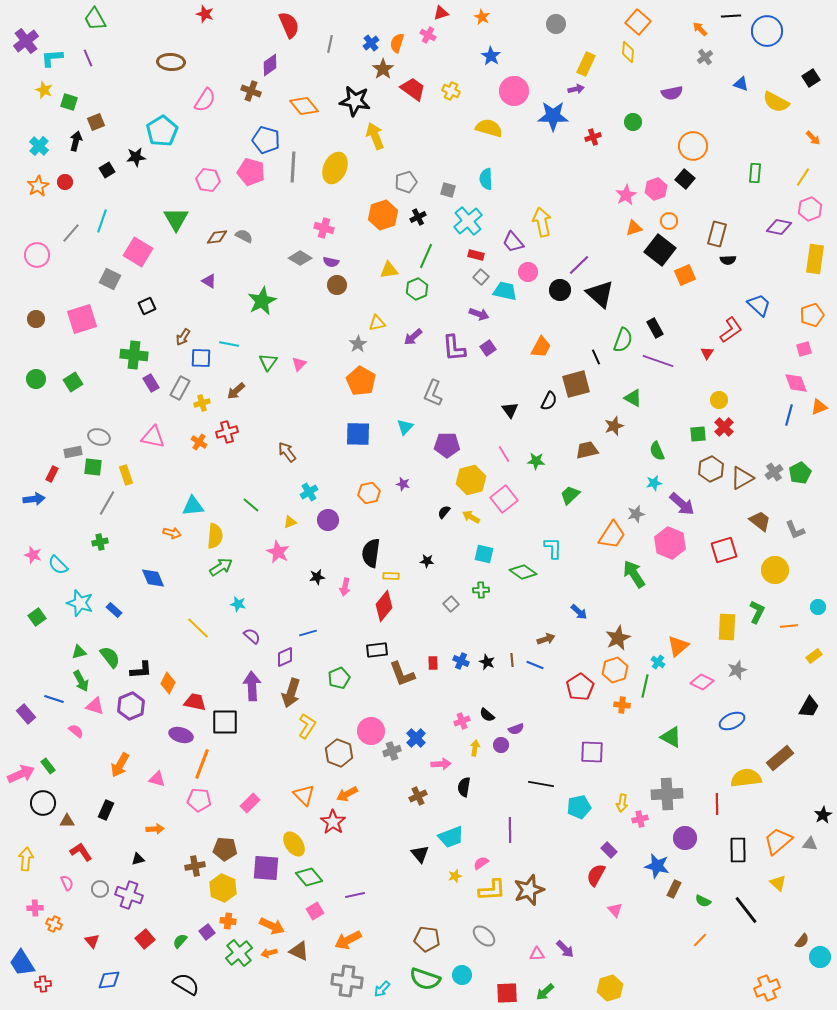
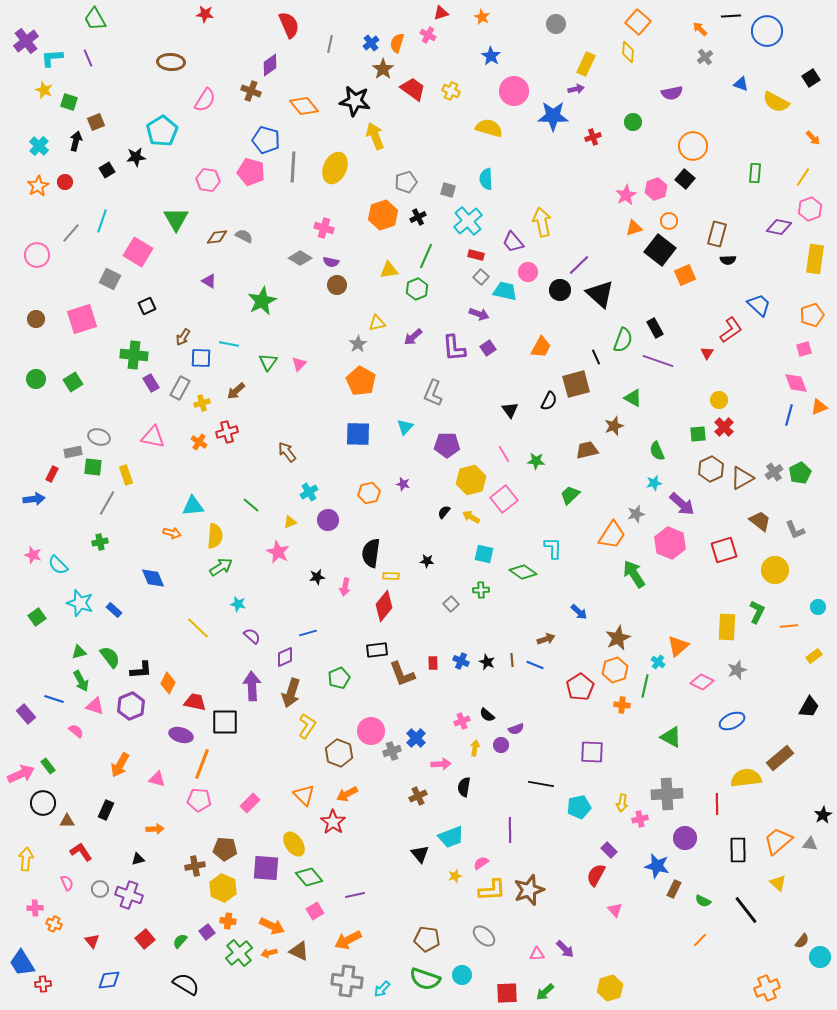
red star at (205, 14): rotated 12 degrees counterclockwise
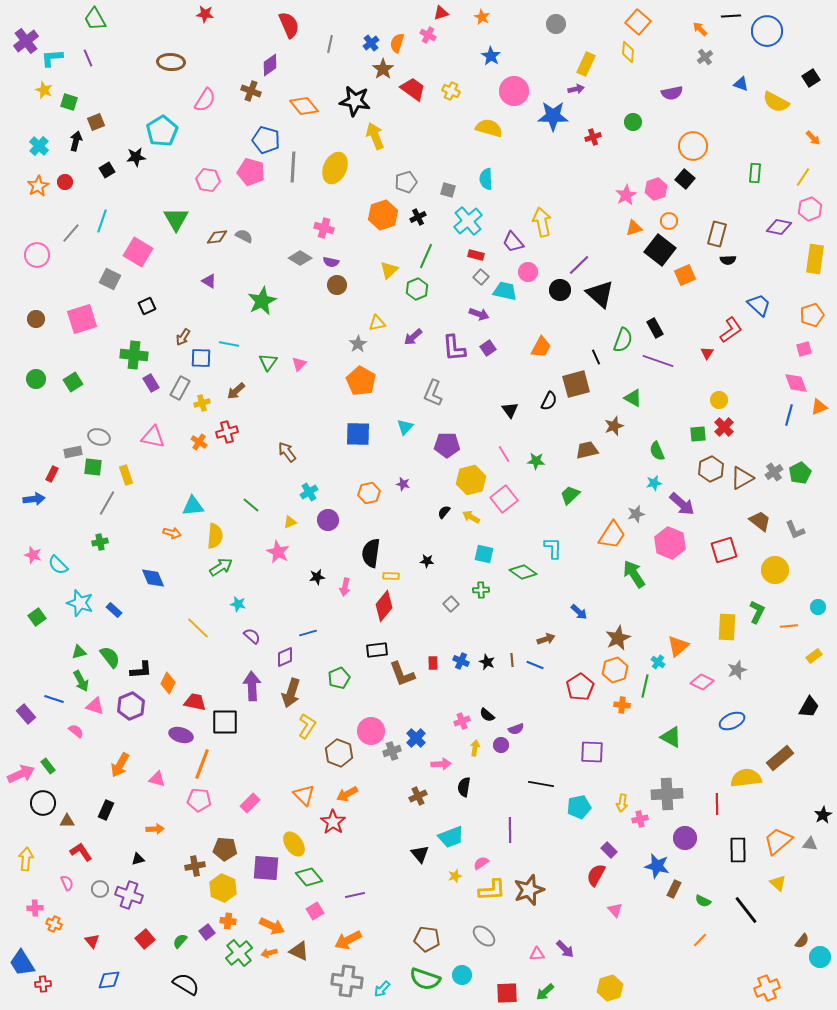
yellow triangle at (389, 270): rotated 36 degrees counterclockwise
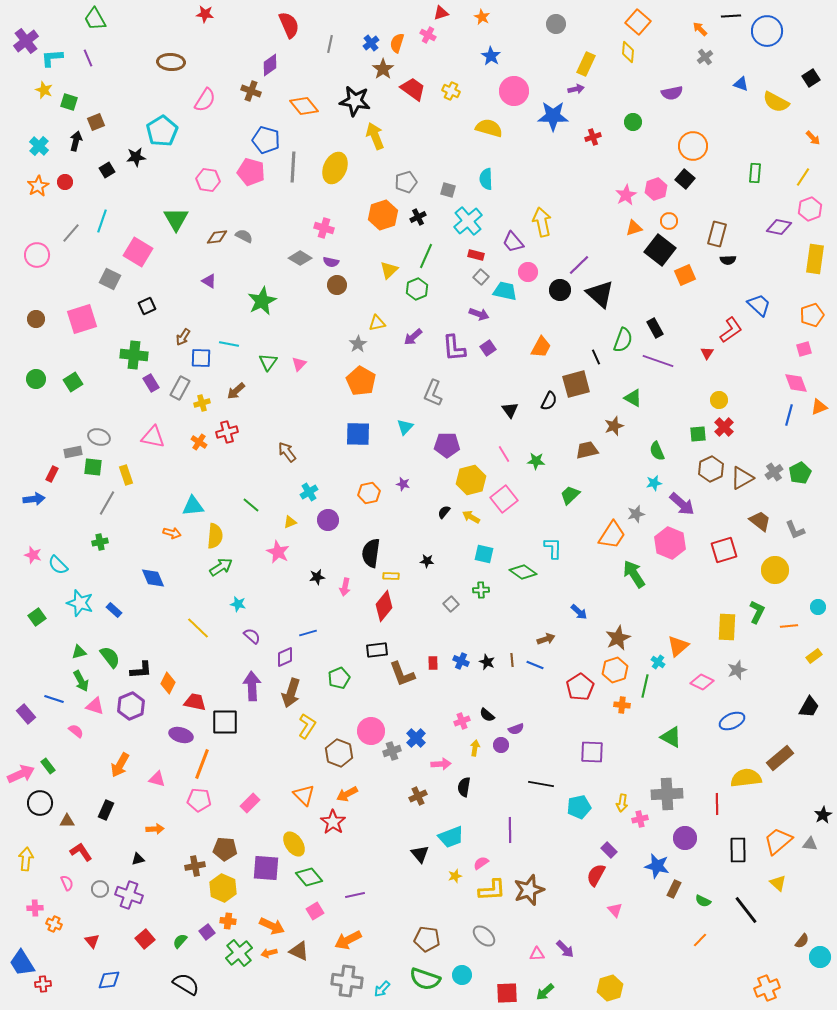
black circle at (43, 803): moved 3 px left
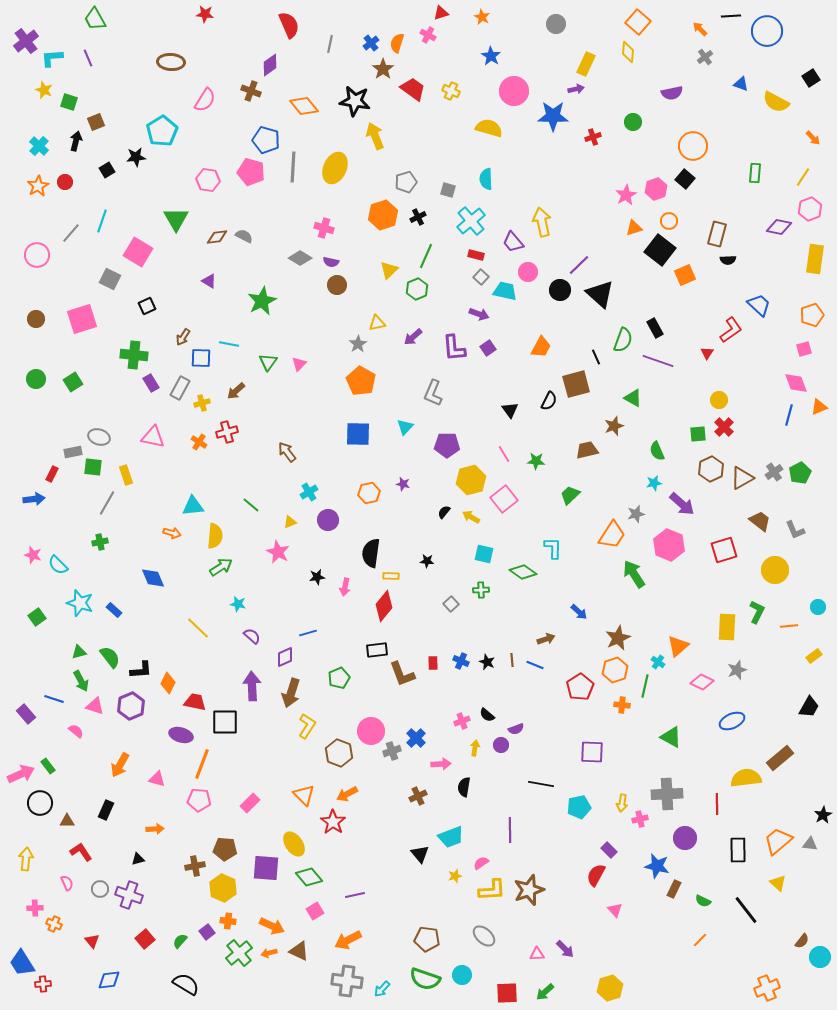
cyan cross at (468, 221): moved 3 px right
pink hexagon at (670, 543): moved 1 px left, 2 px down
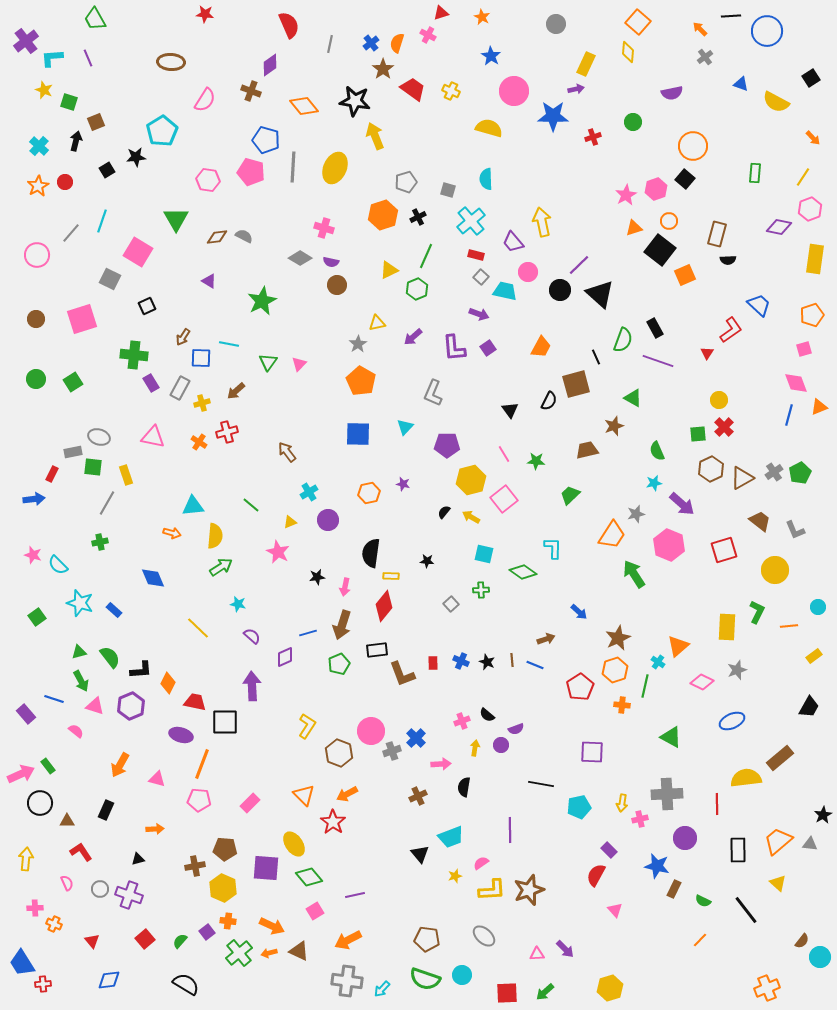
yellow triangle at (389, 270): rotated 18 degrees clockwise
green pentagon at (339, 678): moved 14 px up
brown arrow at (291, 693): moved 51 px right, 68 px up
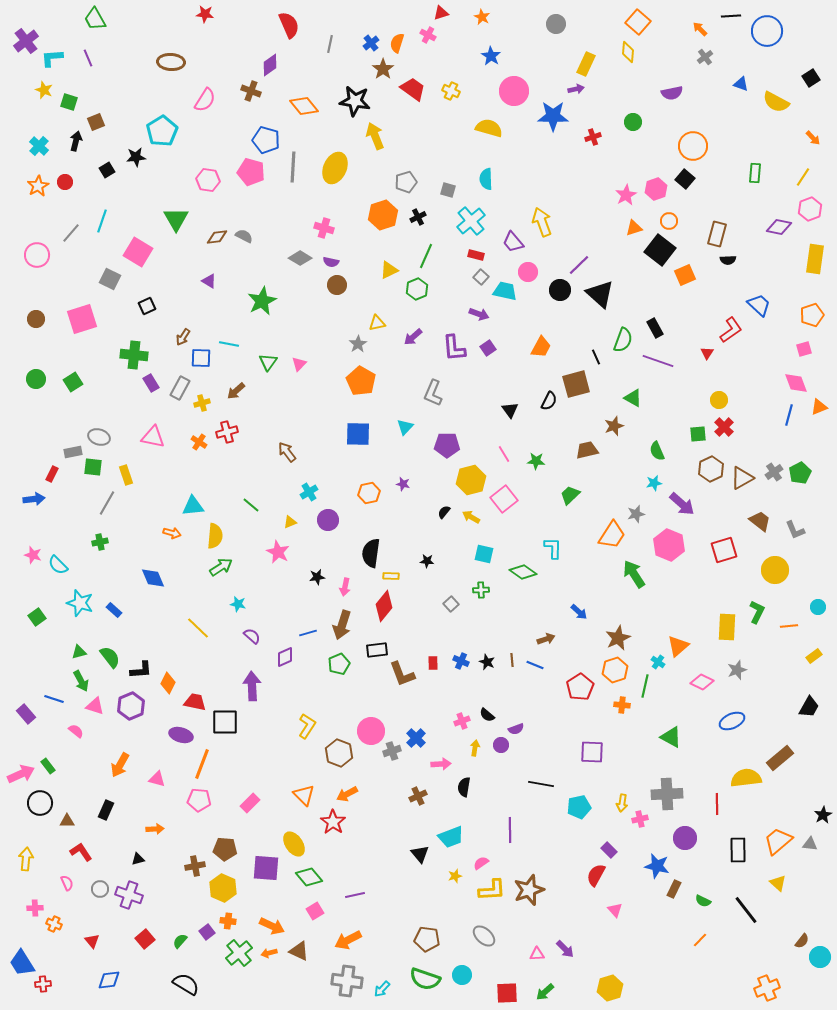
yellow arrow at (542, 222): rotated 8 degrees counterclockwise
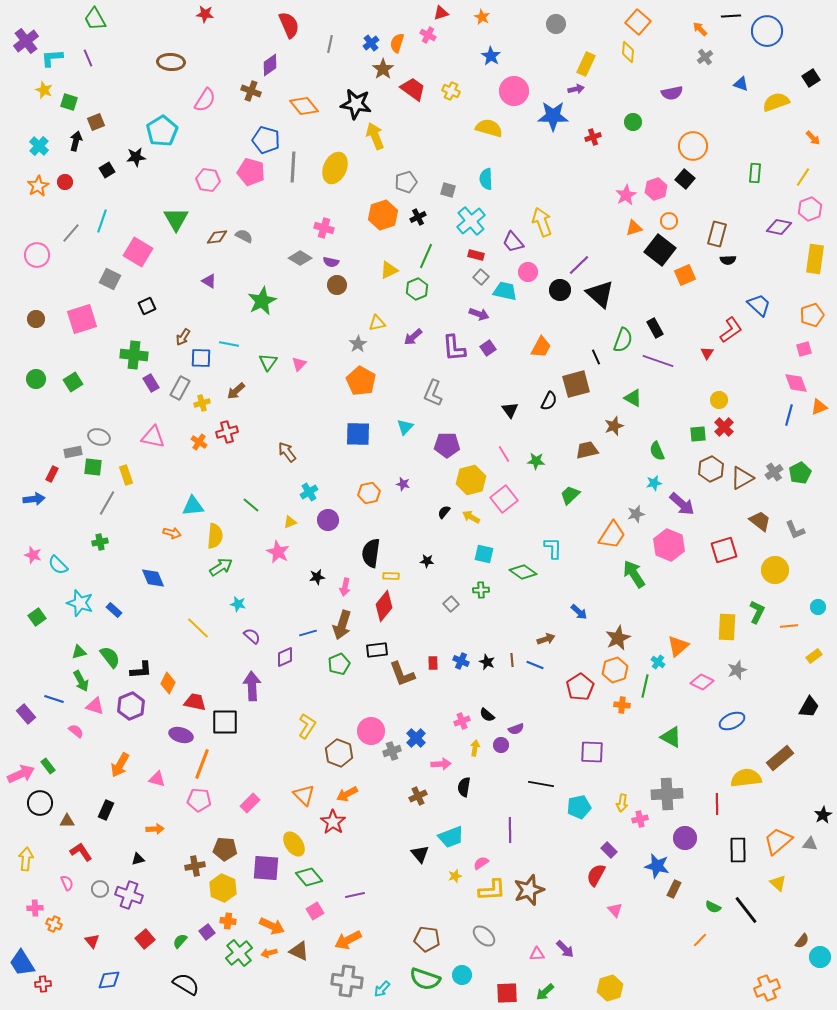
black star at (355, 101): moved 1 px right, 3 px down
yellow semicircle at (776, 102): rotated 132 degrees clockwise
green semicircle at (703, 901): moved 10 px right, 6 px down
